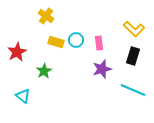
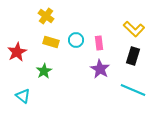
yellow rectangle: moved 5 px left
purple star: moved 2 px left; rotated 24 degrees counterclockwise
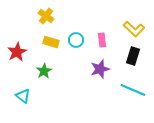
pink rectangle: moved 3 px right, 3 px up
purple star: rotated 24 degrees clockwise
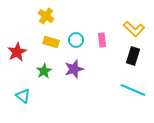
purple star: moved 26 px left
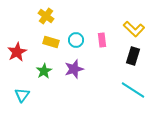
cyan line: rotated 10 degrees clockwise
cyan triangle: moved 1 px left, 1 px up; rotated 28 degrees clockwise
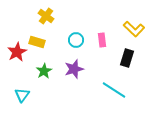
yellow rectangle: moved 14 px left
black rectangle: moved 6 px left, 2 px down
cyan line: moved 19 px left
